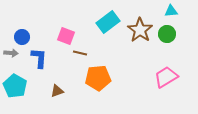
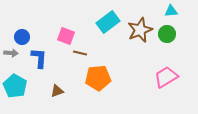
brown star: rotated 15 degrees clockwise
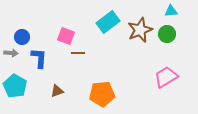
brown line: moved 2 px left; rotated 16 degrees counterclockwise
orange pentagon: moved 4 px right, 16 px down
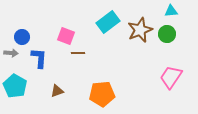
pink trapezoid: moved 5 px right; rotated 25 degrees counterclockwise
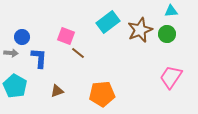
brown line: rotated 40 degrees clockwise
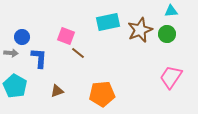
cyan rectangle: rotated 25 degrees clockwise
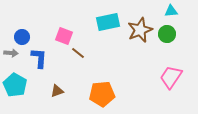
pink square: moved 2 px left
cyan pentagon: moved 1 px up
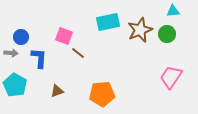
cyan triangle: moved 2 px right
blue circle: moved 1 px left
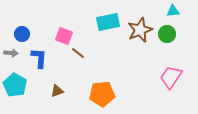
blue circle: moved 1 px right, 3 px up
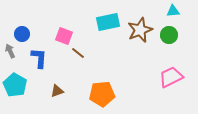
green circle: moved 2 px right, 1 px down
gray arrow: moved 1 px left, 2 px up; rotated 120 degrees counterclockwise
pink trapezoid: rotated 30 degrees clockwise
